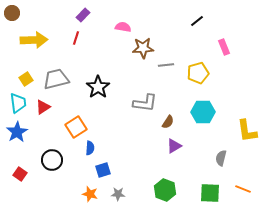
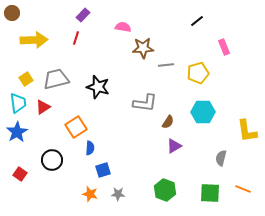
black star: rotated 20 degrees counterclockwise
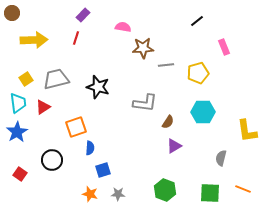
orange square: rotated 15 degrees clockwise
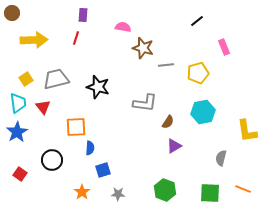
purple rectangle: rotated 40 degrees counterclockwise
brown star: rotated 20 degrees clockwise
red triangle: rotated 35 degrees counterclockwise
cyan hexagon: rotated 10 degrees counterclockwise
orange square: rotated 15 degrees clockwise
orange star: moved 8 px left, 2 px up; rotated 21 degrees clockwise
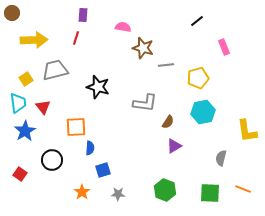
yellow pentagon: moved 5 px down
gray trapezoid: moved 1 px left, 9 px up
blue star: moved 8 px right, 1 px up
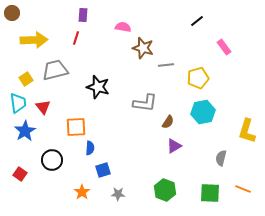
pink rectangle: rotated 14 degrees counterclockwise
yellow L-shape: rotated 25 degrees clockwise
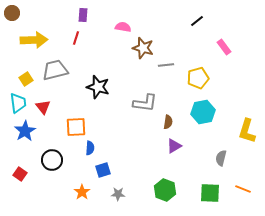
brown semicircle: rotated 24 degrees counterclockwise
